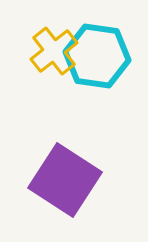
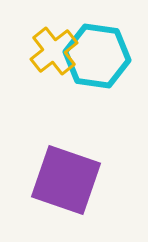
purple square: moved 1 px right; rotated 14 degrees counterclockwise
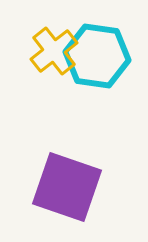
purple square: moved 1 px right, 7 px down
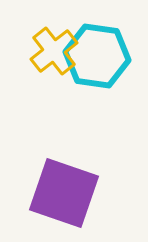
purple square: moved 3 px left, 6 px down
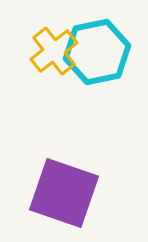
cyan hexagon: moved 4 px up; rotated 20 degrees counterclockwise
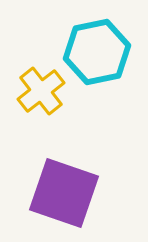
yellow cross: moved 13 px left, 40 px down
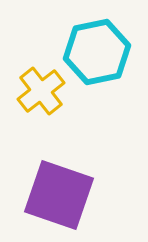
purple square: moved 5 px left, 2 px down
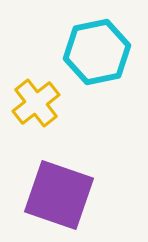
yellow cross: moved 5 px left, 12 px down
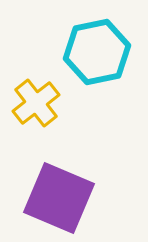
purple square: moved 3 px down; rotated 4 degrees clockwise
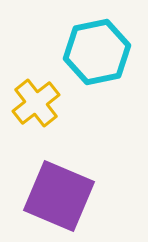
purple square: moved 2 px up
